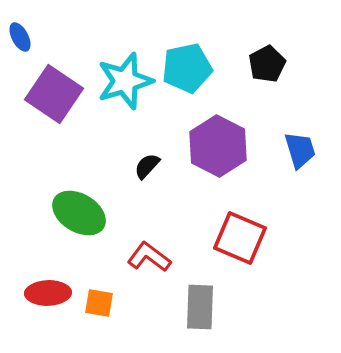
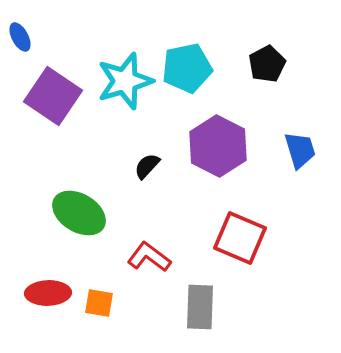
purple square: moved 1 px left, 2 px down
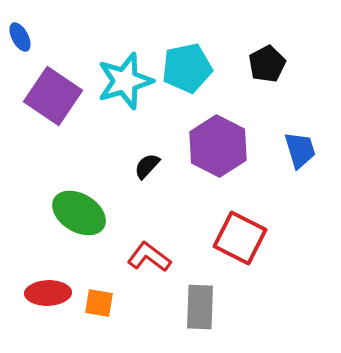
red square: rotated 4 degrees clockwise
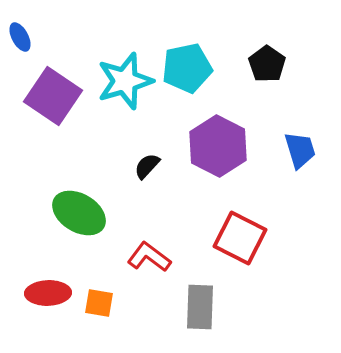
black pentagon: rotated 9 degrees counterclockwise
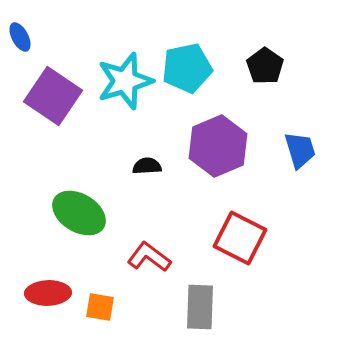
black pentagon: moved 2 px left, 2 px down
purple hexagon: rotated 10 degrees clockwise
black semicircle: rotated 44 degrees clockwise
orange square: moved 1 px right, 4 px down
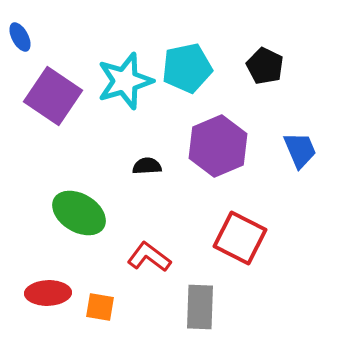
black pentagon: rotated 9 degrees counterclockwise
blue trapezoid: rotated 6 degrees counterclockwise
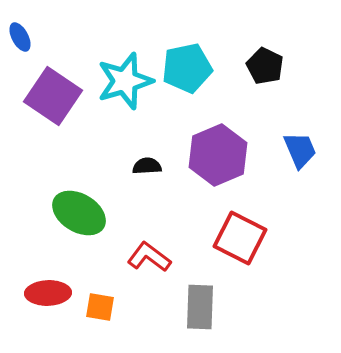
purple hexagon: moved 9 px down
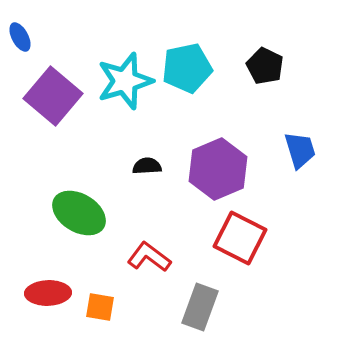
purple square: rotated 6 degrees clockwise
blue trapezoid: rotated 6 degrees clockwise
purple hexagon: moved 14 px down
gray rectangle: rotated 18 degrees clockwise
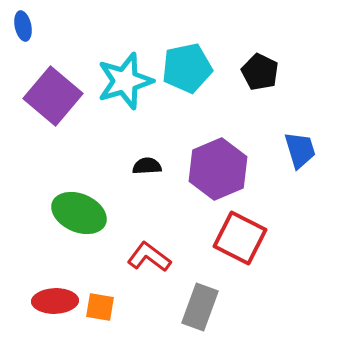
blue ellipse: moved 3 px right, 11 px up; rotated 16 degrees clockwise
black pentagon: moved 5 px left, 6 px down
green ellipse: rotated 8 degrees counterclockwise
red ellipse: moved 7 px right, 8 px down
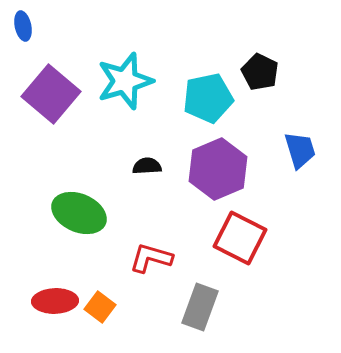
cyan pentagon: moved 21 px right, 30 px down
purple square: moved 2 px left, 2 px up
red L-shape: moved 2 px right, 1 px down; rotated 21 degrees counterclockwise
orange square: rotated 28 degrees clockwise
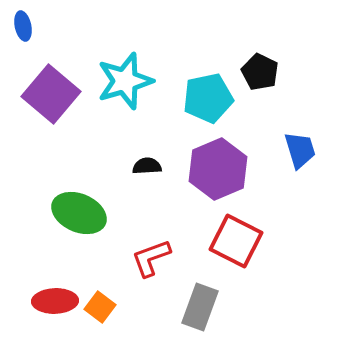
red square: moved 4 px left, 3 px down
red L-shape: rotated 36 degrees counterclockwise
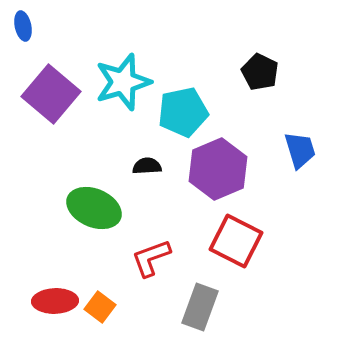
cyan star: moved 2 px left, 1 px down
cyan pentagon: moved 25 px left, 14 px down
green ellipse: moved 15 px right, 5 px up
